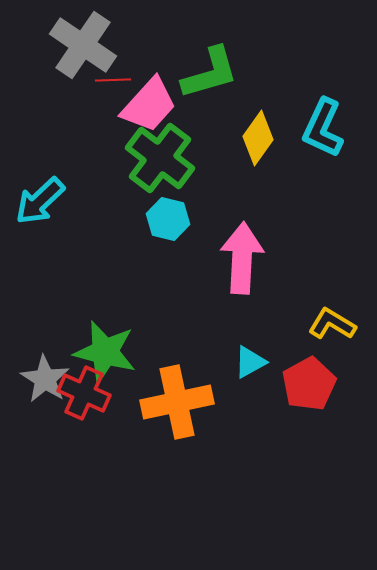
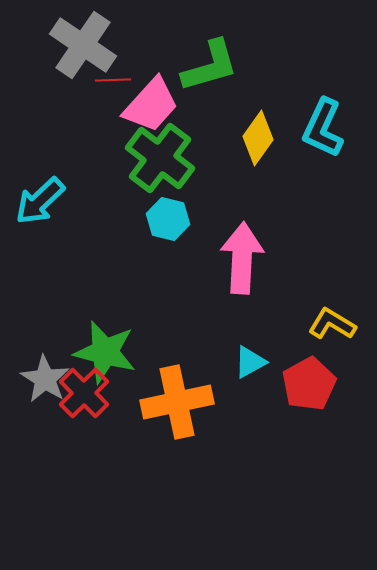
green L-shape: moved 7 px up
pink trapezoid: moved 2 px right
red cross: rotated 21 degrees clockwise
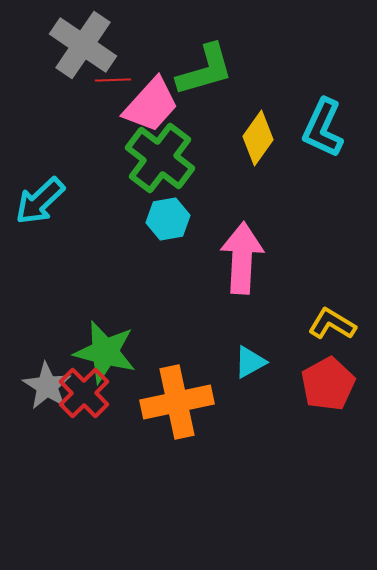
green L-shape: moved 5 px left, 4 px down
cyan hexagon: rotated 24 degrees counterclockwise
gray star: moved 2 px right, 7 px down
red pentagon: moved 19 px right
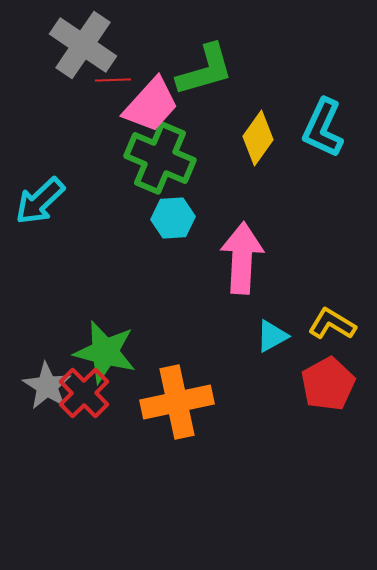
green cross: rotated 14 degrees counterclockwise
cyan hexagon: moved 5 px right, 1 px up; rotated 6 degrees clockwise
cyan triangle: moved 22 px right, 26 px up
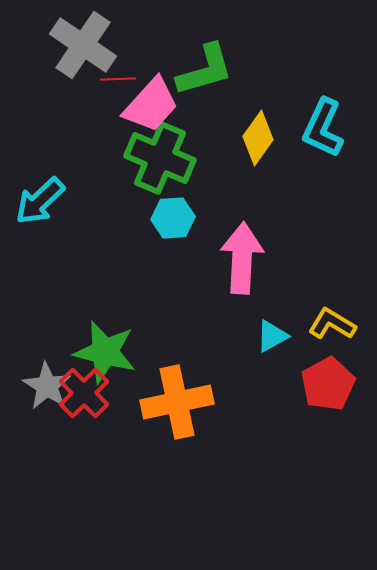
red line: moved 5 px right, 1 px up
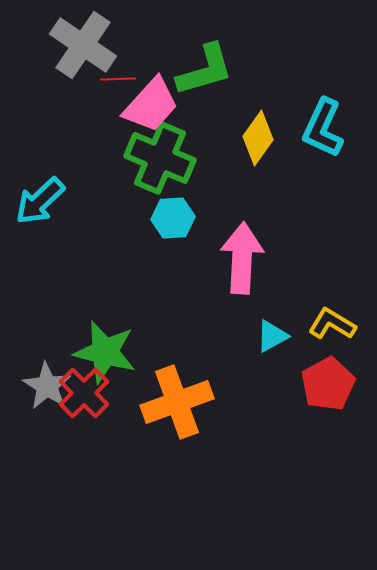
orange cross: rotated 8 degrees counterclockwise
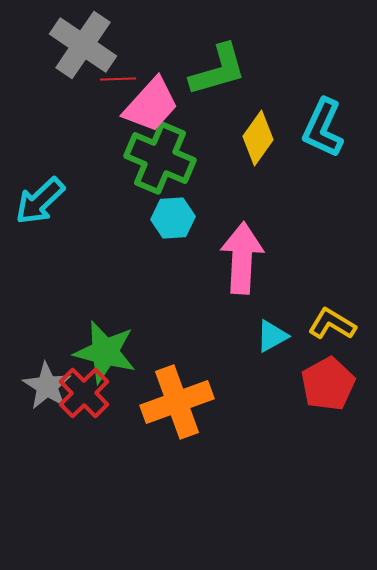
green L-shape: moved 13 px right
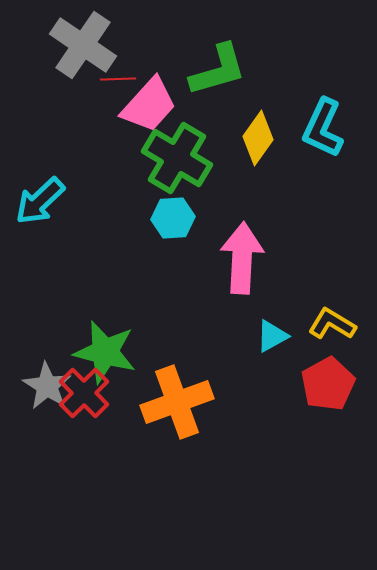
pink trapezoid: moved 2 px left
green cross: moved 17 px right; rotated 8 degrees clockwise
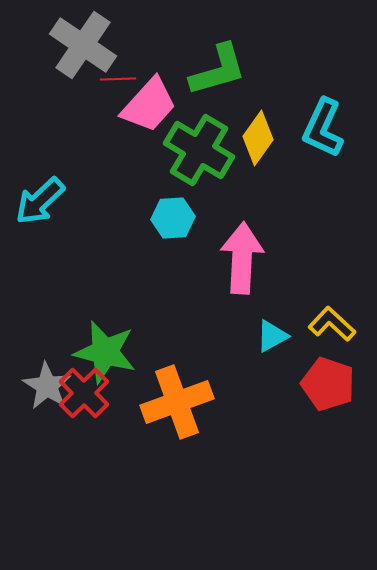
green cross: moved 22 px right, 8 px up
yellow L-shape: rotated 12 degrees clockwise
red pentagon: rotated 24 degrees counterclockwise
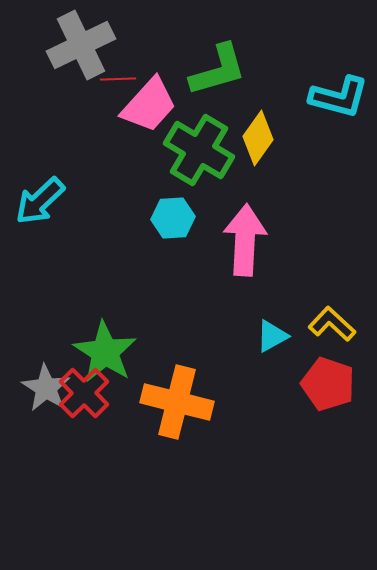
gray cross: moved 2 px left; rotated 30 degrees clockwise
cyan L-shape: moved 16 px right, 31 px up; rotated 100 degrees counterclockwise
pink arrow: moved 3 px right, 18 px up
green star: rotated 18 degrees clockwise
gray star: moved 1 px left, 2 px down
orange cross: rotated 34 degrees clockwise
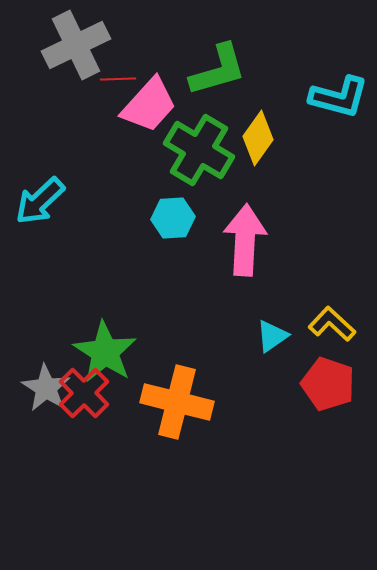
gray cross: moved 5 px left
cyan triangle: rotated 6 degrees counterclockwise
